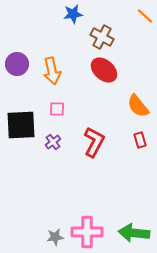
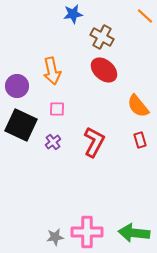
purple circle: moved 22 px down
black square: rotated 28 degrees clockwise
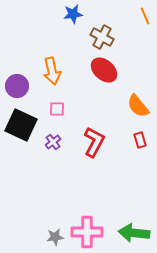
orange line: rotated 24 degrees clockwise
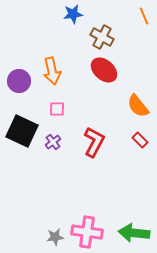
orange line: moved 1 px left
purple circle: moved 2 px right, 5 px up
black square: moved 1 px right, 6 px down
red rectangle: rotated 28 degrees counterclockwise
pink cross: rotated 8 degrees clockwise
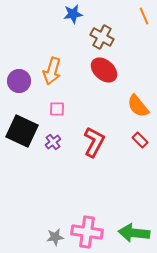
orange arrow: rotated 28 degrees clockwise
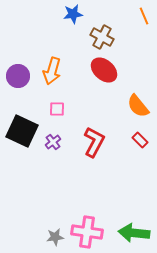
purple circle: moved 1 px left, 5 px up
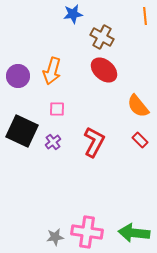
orange line: moved 1 px right; rotated 18 degrees clockwise
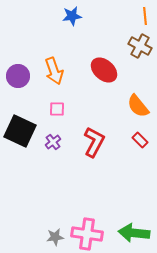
blue star: moved 1 px left, 2 px down
brown cross: moved 38 px right, 9 px down
orange arrow: moved 2 px right; rotated 36 degrees counterclockwise
black square: moved 2 px left
pink cross: moved 2 px down
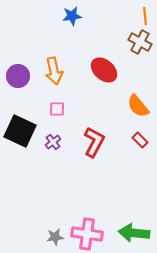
brown cross: moved 4 px up
orange arrow: rotated 8 degrees clockwise
